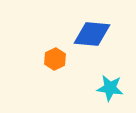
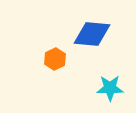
cyan star: rotated 8 degrees counterclockwise
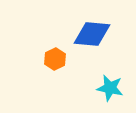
cyan star: rotated 12 degrees clockwise
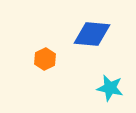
orange hexagon: moved 10 px left
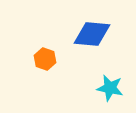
orange hexagon: rotated 15 degrees counterclockwise
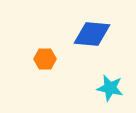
orange hexagon: rotated 20 degrees counterclockwise
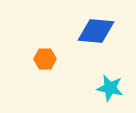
blue diamond: moved 4 px right, 3 px up
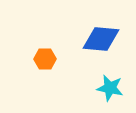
blue diamond: moved 5 px right, 8 px down
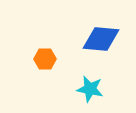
cyan star: moved 20 px left, 1 px down
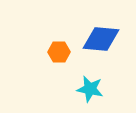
orange hexagon: moved 14 px right, 7 px up
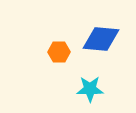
cyan star: rotated 12 degrees counterclockwise
